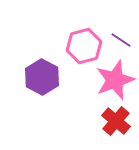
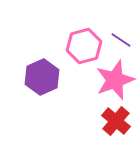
purple hexagon: rotated 8 degrees clockwise
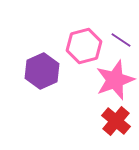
purple hexagon: moved 6 px up
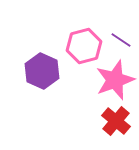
purple hexagon: rotated 12 degrees counterclockwise
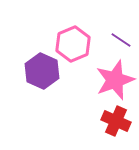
pink hexagon: moved 11 px left, 2 px up; rotated 8 degrees counterclockwise
red cross: rotated 16 degrees counterclockwise
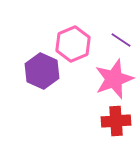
pink star: moved 1 px left, 1 px up
red cross: rotated 28 degrees counterclockwise
